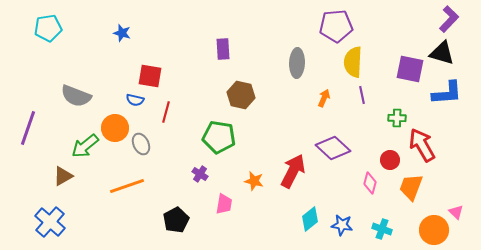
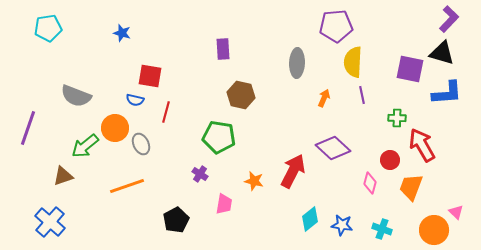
brown triangle at (63, 176): rotated 10 degrees clockwise
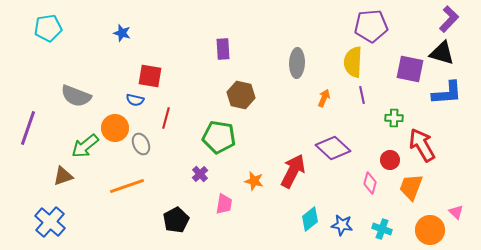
purple pentagon at (336, 26): moved 35 px right
red line at (166, 112): moved 6 px down
green cross at (397, 118): moved 3 px left
purple cross at (200, 174): rotated 14 degrees clockwise
orange circle at (434, 230): moved 4 px left
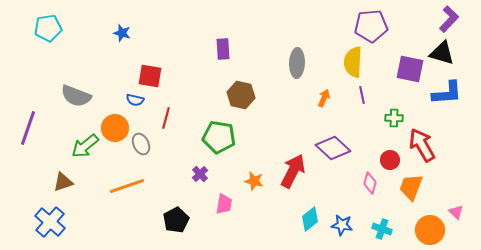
brown triangle at (63, 176): moved 6 px down
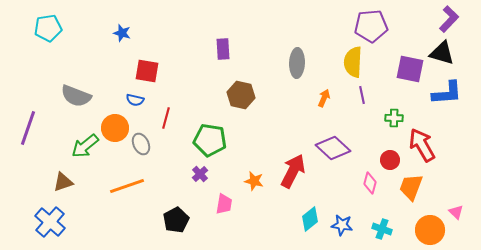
red square at (150, 76): moved 3 px left, 5 px up
green pentagon at (219, 137): moved 9 px left, 3 px down
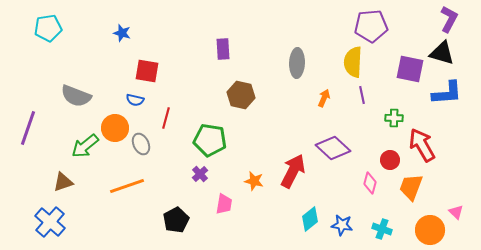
purple L-shape at (449, 19): rotated 16 degrees counterclockwise
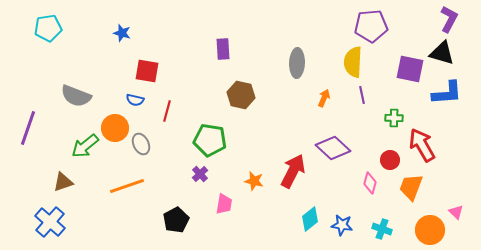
red line at (166, 118): moved 1 px right, 7 px up
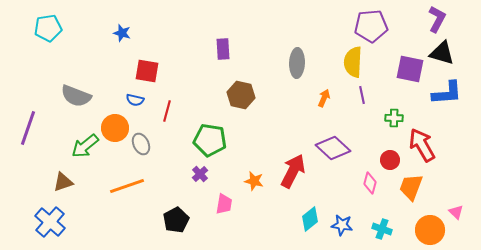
purple L-shape at (449, 19): moved 12 px left
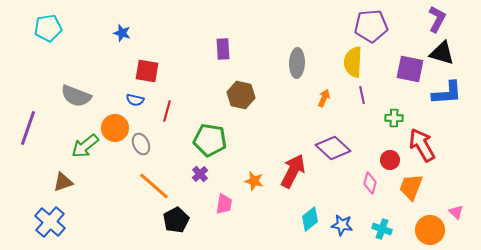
orange line at (127, 186): moved 27 px right; rotated 60 degrees clockwise
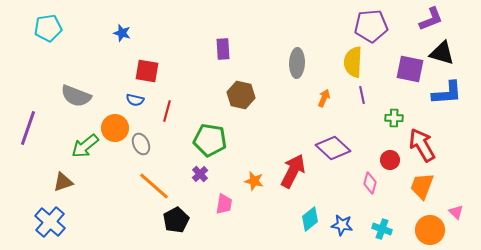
purple L-shape at (437, 19): moved 6 px left; rotated 40 degrees clockwise
orange trapezoid at (411, 187): moved 11 px right, 1 px up
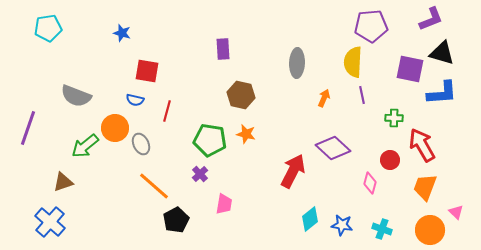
blue L-shape at (447, 93): moved 5 px left
orange star at (254, 181): moved 8 px left, 47 px up
orange trapezoid at (422, 186): moved 3 px right, 1 px down
